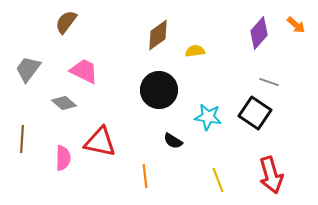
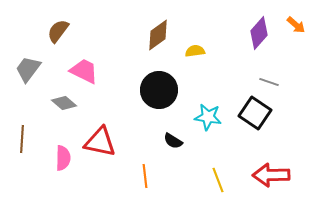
brown semicircle: moved 8 px left, 9 px down
red arrow: rotated 105 degrees clockwise
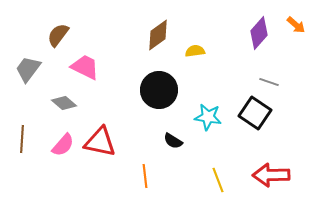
brown semicircle: moved 4 px down
pink trapezoid: moved 1 px right, 4 px up
pink semicircle: moved 13 px up; rotated 40 degrees clockwise
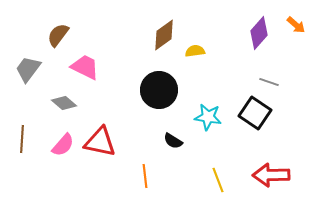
brown diamond: moved 6 px right
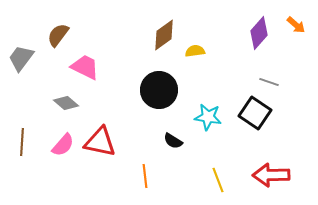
gray trapezoid: moved 7 px left, 11 px up
gray diamond: moved 2 px right
brown line: moved 3 px down
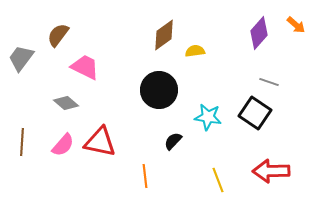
black semicircle: rotated 102 degrees clockwise
red arrow: moved 4 px up
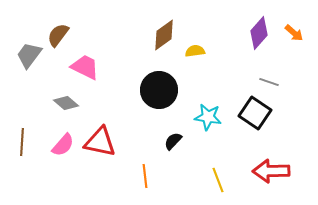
orange arrow: moved 2 px left, 8 px down
gray trapezoid: moved 8 px right, 3 px up
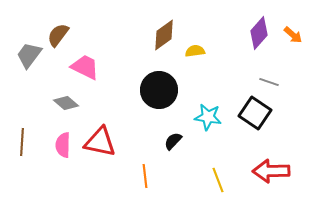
orange arrow: moved 1 px left, 2 px down
pink semicircle: rotated 140 degrees clockwise
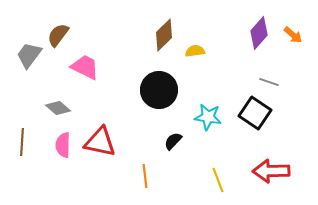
brown diamond: rotated 8 degrees counterclockwise
gray diamond: moved 8 px left, 5 px down
